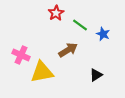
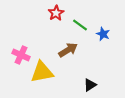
black triangle: moved 6 px left, 10 px down
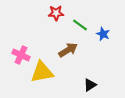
red star: rotated 28 degrees clockwise
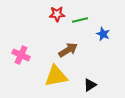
red star: moved 1 px right, 1 px down
green line: moved 5 px up; rotated 49 degrees counterclockwise
yellow triangle: moved 14 px right, 4 px down
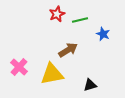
red star: rotated 21 degrees counterclockwise
pink cross: moved 2 px left, 12 px down; rotated 18 degrees clockwise
yellow triangle: moved 4 px left, 2 px up
black triangle: rotated 16 degrees clockwise
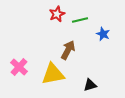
brown arrow: rotated 30 degrees counterclockwise
yellow triangle: moved 1 px right
